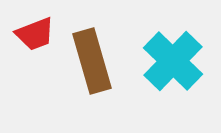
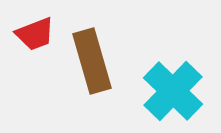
cyan cross: moved 30 px down
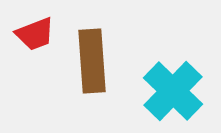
brown rectangle: rotated 12 degrees clockwise
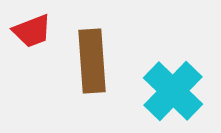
red trapezoid: moved 3 px left, 3 px up
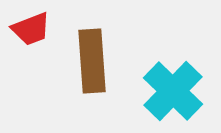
red trapezoid: moved 1 px left, 2 px up
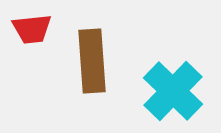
red trapezoid: moved 1 px right; rotated 15 degrees clockwise
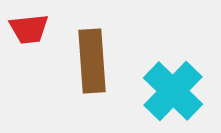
red trapezoid: moved 3 px left
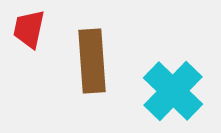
red trapezoid: rotated 108 degrees clockwise
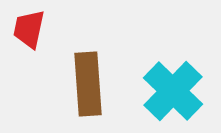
brown rectangle: moved 4 px left, 23 px down
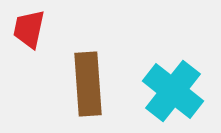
cyan cross: rotated 6 degrees counterclockwise
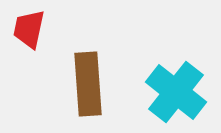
cyan cross: moved 3 px right, 1 px down
